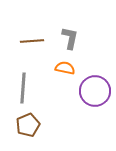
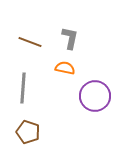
brown line: moved 2 px left, 1 px down; rotated 25 degrees clockwise
purple circle: moved 5 px down
brown pentagon: moved 7 px down; rotated 30 degrees counterclockwise
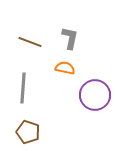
purple circle: moved 1 px up
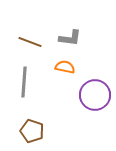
gray L-shape: rotated 85 degrees clockwise
orange semicircle: moved 1 px up
gray line: moved 1 px right, 6 px up
brown pentagon: moved 4 px right, 1 px up
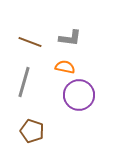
gray line: rotated 12 degrees clockwise
purple circle: moved 16 px left
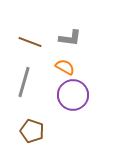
orange semicircle: rotated 18 degrees clockwise
purple circle: moved 6 px left
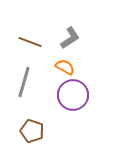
gray L-shape: rotated 40 degrees counterclockwise
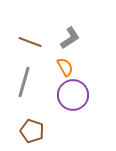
orange semicircle: rotated 30 degrees clockwise
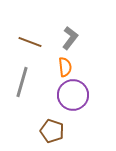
gray L-shape: rotated 20 degrees counterclockwise
orange semicircle: rotated 24 degrees clockwise
gray line: moved 2 px left
brown pentagon: moved 20 px right
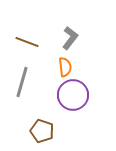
brown line: moved 3 px left
brown pentagon: moved 10 px left
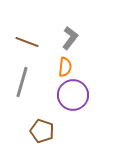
orange semicircle: rotated 12 degrees clockwise
